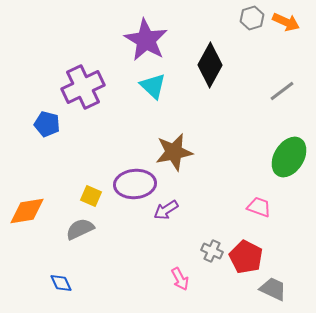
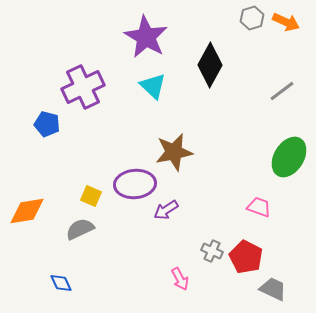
purple star: moved 3 px up
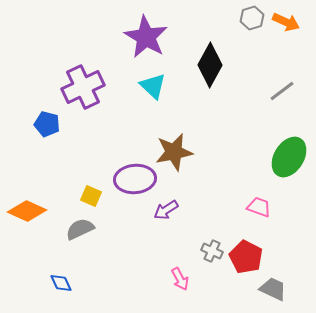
purple ellipse: moved 5 px up
orange diamond: rotated 33 degrees clockwise
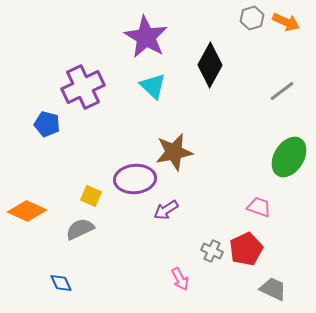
red pentagon: moved 8 px up; rotated 20 degrees clockwise
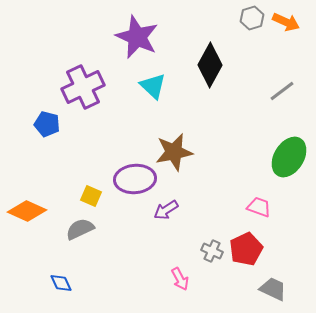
purple star: moved 9 px left; rotated 6 degrees counterclockwise
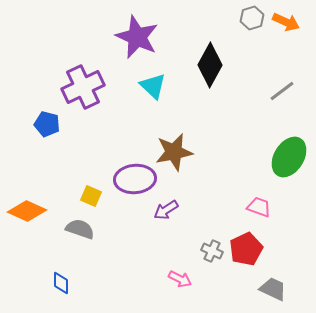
gray semicircle: rotated 44 degrees clockwise
pink arrow: rotated 35 degrees counterclockwise
blue diamond: rotated 25 degrees clockwise
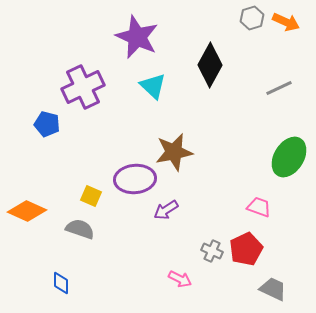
gray line: moved 3 px left, 3 px up; rotated 12 degrees clockwise
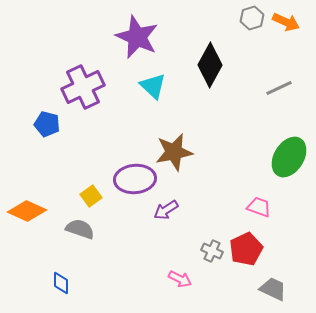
yellow square: rotated 30 degrees clockwise
